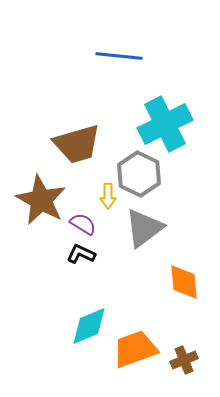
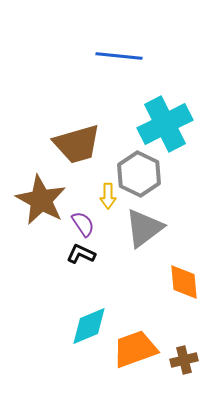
purple semicircle: rotated 24 degrees clockwise
brown cross: rotated 8 degrees clockwise
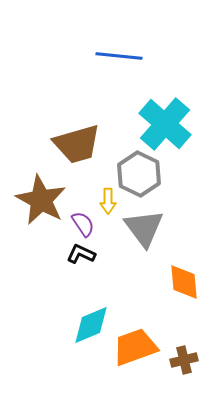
cyan cross: rotated 22 degrees counterclockwise
yellow arrow: moved 5 px down
gray triangle: rotated 30 degrees counterclockwise
cyan diamond: moved 2 px right, 1 px up
orange trapezoid: moved 2 px up
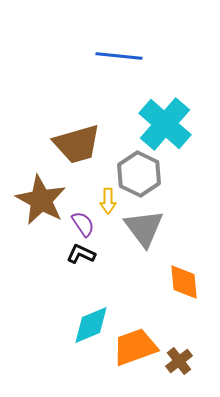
brown cross: moved 5 px left, 1 px down; rotated 24 degrees counterclockwise
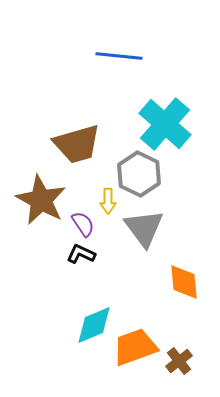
cyan diamond: moved 3 px right
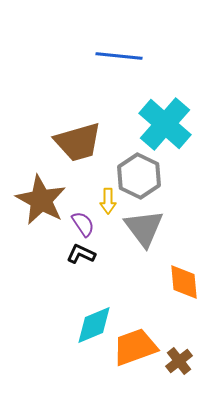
brown trapezoid: moved 1 px right, 2 px up
gray hexagon: moved 2 px down
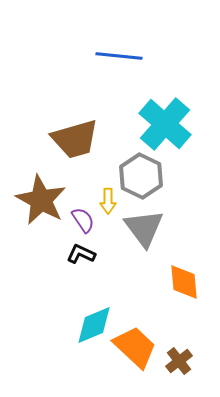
brown trapezoid: moved 3 px left, 3 px up
gray hexagon: moved 2 px right
purple semicircle: moved 4 px up
orange trapezoid: rotated 63 degrees clockwise
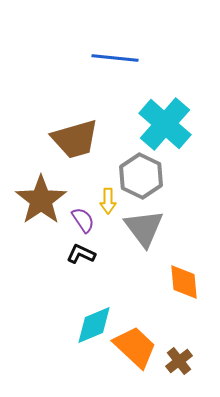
blue line: moved 4 px left, 2 px down
brown star: rotated 9 degrees clockwise
